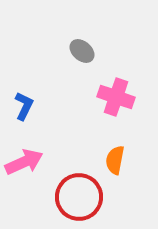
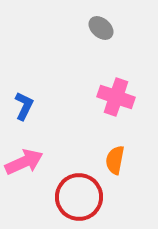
gray ellipse: moved 19 px right, 23 px up
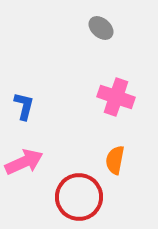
blue L-shape: rotated 12 degrees counterclockwise
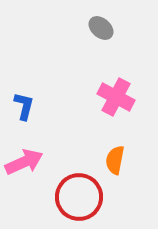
pink cross: rotated 9 degrees clockwise
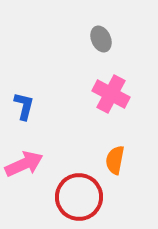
gray ellipse: moved 11 px down; rotated 25 degrees clockwise
pink cross: moved 5 px left, 3 px up
pink arrow: moved 2 px down
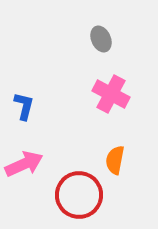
red circle: moved 2 px up
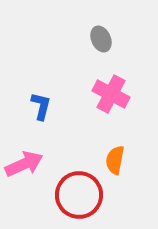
blue L-shape: moved 17 px right
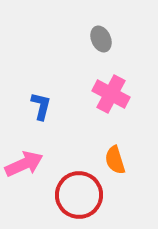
orange semicircle: rotated 28 degrees counterclockwise
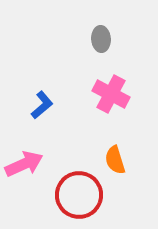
gray ellipse: rotated 20 degrees clockwise
blue L-shape: moved 1 px right, 1 px up; rotated 36 degrees clockwise
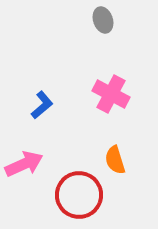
gray ellipse: moved 2 px right, 19 px up; rotated 15 degrees counterclockwise
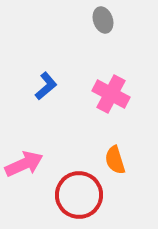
blue L-shape: moved 4 px right, 19 px up
